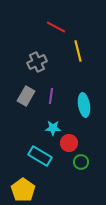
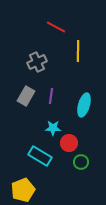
yellow line: rotated 15 degrees clockwise
cyan ellipse: rotated 25 degrees clockwise
yellow pentagon: rotated 15 degrees clockwise
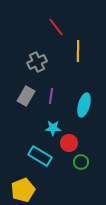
red line: rotated 24 degrees clockwise
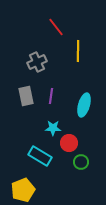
gray rectangle: rotated 42 degrees counterclockwise
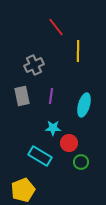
gray cross: moved 3 px left, 3 px down
gray rectangle: moved 4 px left
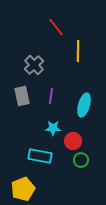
gray cross: rotated 18 degrees counterclockwise
red circle: moved 4 px right, 2 px up
cyan rectangle: rotated 20 degrees counterclockwise
green circle: moved 2 px up
yellow pentagon: moved 1 px up
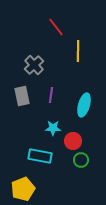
purple line: moved 1 px up
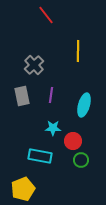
red line: moved 10 px left, 12 px up
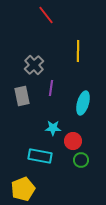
purple line: moved 7 px up
cyan ellipse: moved 1 px left, 2 px up
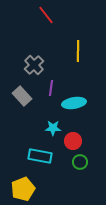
gray rectangle: rotated 30 degrees counterclockwise
cyan ellipse: moved 9 px left; rotated 65 degrees clockwise
green circle: moved 1 px left, 2 px down
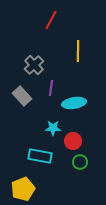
red line: moved 5 px right, 5 px down; rotated 66 degrees clockwise
